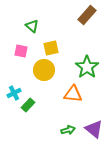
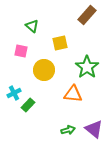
yellow square: moved 9 px right, 5 px up
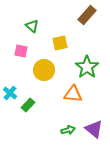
cyan cross: moved 4 px left; rotated 24 degrees counterclockwise
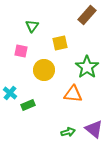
green triangle: rotated 24 degrees clockwise
green rectangle: rotated 24 degrees clockwise
green arrow: moved 2 px down
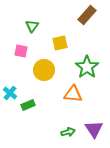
purple triangle: rotated 18 degrees clockwise
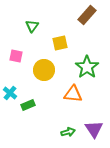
pink square: moved 5 px left, 5 px down
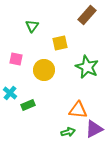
pink square: moved 3 px down
green star: rotated 10 degrees counterclockwise
orange triangle: moved 5 px right, 16 px down
purple triangle: rotated 36 degrees clockwise
